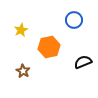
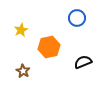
blue circle: moved 3 px right, 2 px up
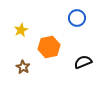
brown star: moved 4 px up
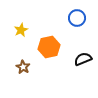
black semicircle: moved 3 px up
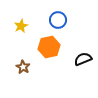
blue circle: moved 19 px left, 2 px down
yellow star: moved 4 px up
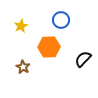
blue circle: moved 3 px right
orange hexagon: rotated 10 degrees clockwise
black semicircle: rotated 24 degrees counterclockwise
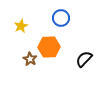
blue circle: moved 2 px up
black semicircle: moved 1 px right
brown star: moved 7 px right, 8 px up
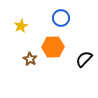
orange hexagon: moved 4 px right
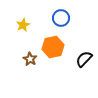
yellow star: moved 2 px right, 1 px up
orange hexagon: rotated 10 degrees counterclockwise
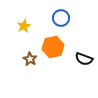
yellow star: moved 1 px right, 1 px down
black semicircle: rotated 114 degrees counterclockwise
